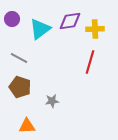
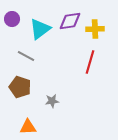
gray line: moved 7 px right, 2 px up
orange triangle: moved 1 px right, 1 px down
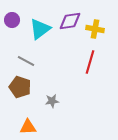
purple circle: moved 1 px down
yellow cross: rotated 12 degrees clockwise
gray line: moved 5 px down
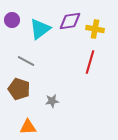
brown pentagon: moved 1 px left, 2 px down
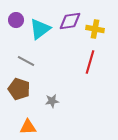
purple circle: moved 4 px right
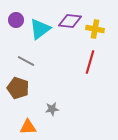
purple diamond: rotated 15 degrees clockwise
brown pentagon: moved 1 px left, 1 px up
gray star: moved 8 px down
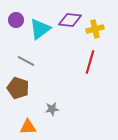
purple diamond: moved 1 px up
yellow cross: rotated 24 degrees counterclockwise
